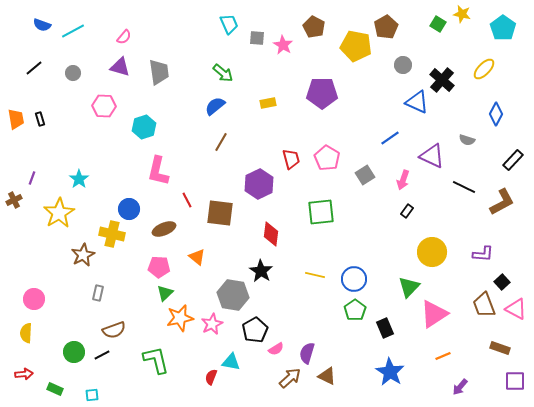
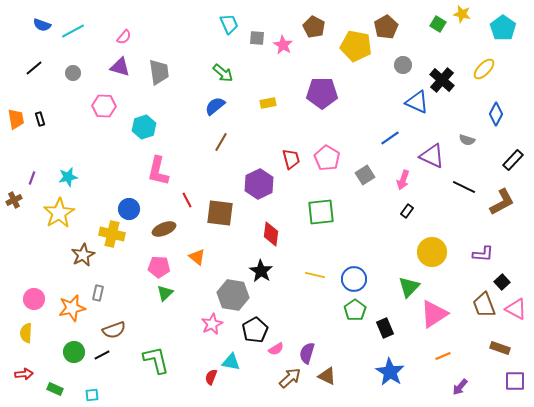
cyan star at (79, 179): moved 11 px left, 2 px up; rotated 24 degrees clockwise
orange star at (180, 318): moved 108 px left, 10 px up
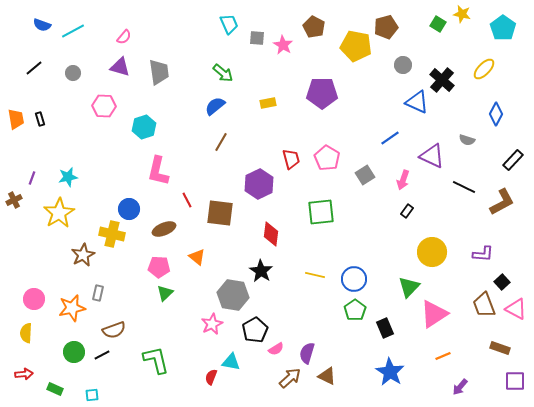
brown pentagon at (386, 27): rotated 15 degrees clockwise
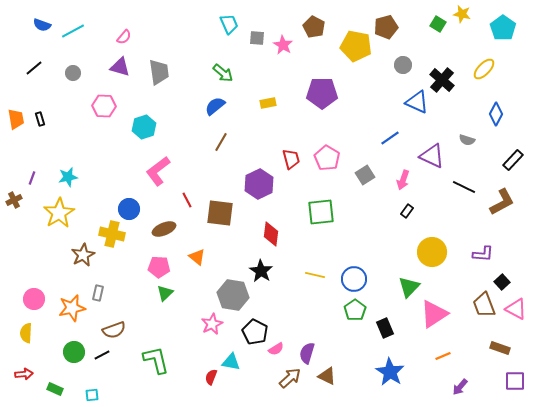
pink L-shape at (158, 171): rotated 40 degrees clockwise
black pentagon at (255, 330): moved 2 px down; rotated 15 degrees counterclockwise
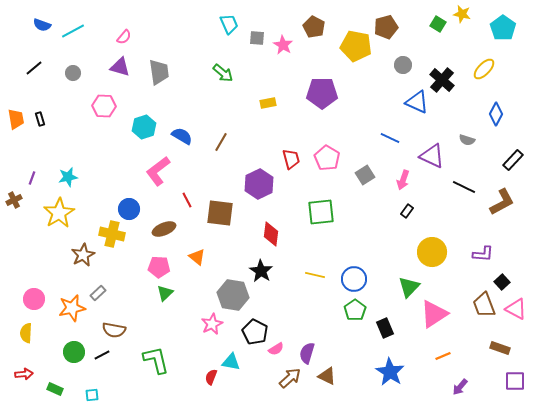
blue semicircle at (215, 106): moved 33 px left, 30 px down; rotated 70 degrees clockwise
blue line at (390, 138): rotated 60 degrees clockwise
gray rectangle at (98, 293): rotated 35 degrees clockwise
brown semicircle at (114, 330): rotated 30 degrees clockwise
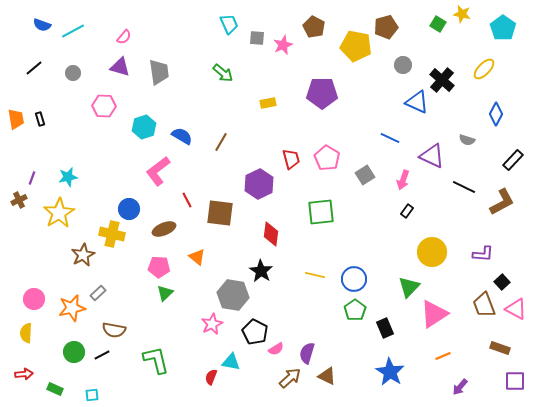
pink star at (283, 45): rotated 18 degrees clockwise
brown cross at (14, 200): moved 5 px right
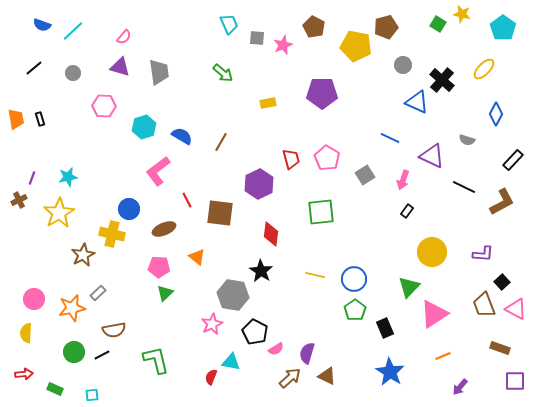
cyan line at (73, 31): rotated 15 degrees counterclockwise
brown semicircle at (114, 330): rotated 20 degrees counterclockwise
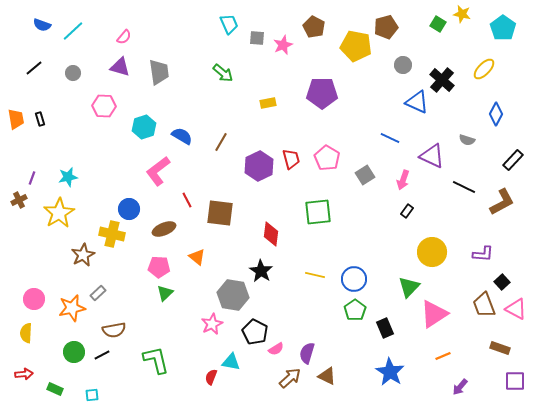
purple hexagon at (259, 184): moved 18 px up
green square at (321, 212): moved 3 px left
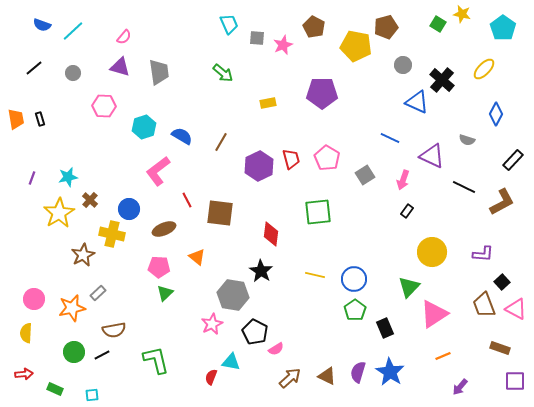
brown cross at (19, 200): moved 71 px right; rotated 21 degrees counterclockwise
purple semicircle at (307, 353): moved 51 px right, 19 px down
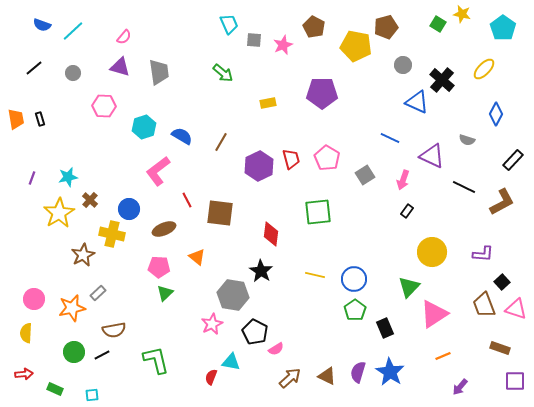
gray square at (257, 38): moved 3 px left, 2 px down
pink triangle at (516, 309): rotated 10 degrees counterclockwise
